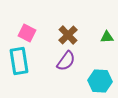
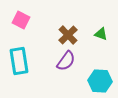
pink square: moved 6 px left, 13 px up
green triangle: moved 6 px left, 3 px up; rotated 24 degrees clockwise
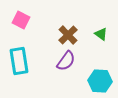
green triangle: rotated 16 degrees clockwise
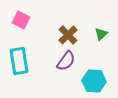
green triangle: rotated 40 degrees clockwise
cyan hexagon: moved 6 px left
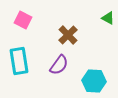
pink square: moved 2 px right
green triangle: moved 7 px right, 16 px up; rotated 48 degrees counterclockwise
purple semicircle: moved 7 px left, 4 px down
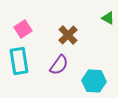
pink square: moved 9 px down; rotated 30 degrees clockwise
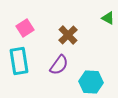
pink square: moved 2 px right, 1 px up
cyan hexagon: moved 3 px left, 1 px down
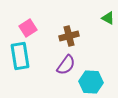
pink square: moved 3 px right
brown cross: moved 1 px right, 1 px down; rotated 30 degrees clockwise
cyan rectangle: moved 1 px right, 5 px up
purple semicircle: moved 7 px right
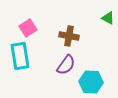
brown cross: rotated 24 degrees clockwise
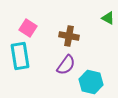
pink square: rotated 24 degrees counterclockwise
cyan hexagon: rotated 10 degrees clockwise
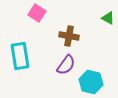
pink square: moved 9 px right, 15 px up
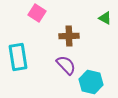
green triangle: moved 3 px left
brown cross: rotated 12 degrees counterclockwise
cyan rectangle: moved 2 px left, 1 px down
purple semicircle: rotated 80 degrees counterclockwise
